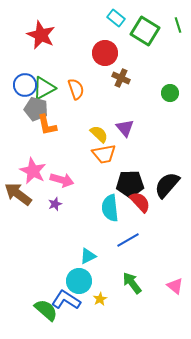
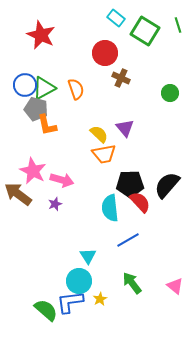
cyan triangle: rotated 36 degrees counterclockwise
blue L-shape: moved 4 px right, 2 px down; rotated 40 degrees counterclockwise
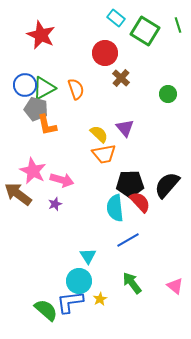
brown cross: rotated 18 degrees clockwise
green circle: moved 2 px left, 1 px down
cyan semicircle: moved 5 px right
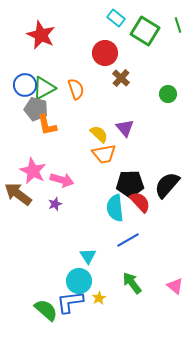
yellow star: moved 1 px left, 1 px up
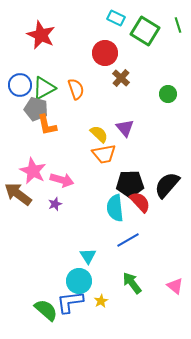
cyan rectangle: rotated 12 degrees counterclockwise
blue circle: moved 5 px left
yellow star: moved 2 px right, 3 px down
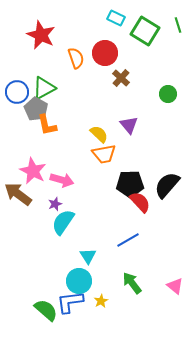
blue circle: moved 3 px left, 7 px down
orange semicircle: moved 31 px up
gray pentagon: rotated 15 degrees clockwise
purple triangle: moved 4 px right, 3 px up
cyan semicircle: moved 52 px left, 14 px down; rotated 40 degrees clockwise
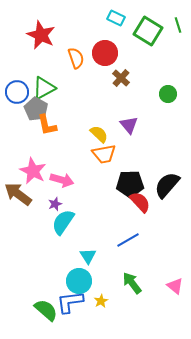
green square: moved 3 px right
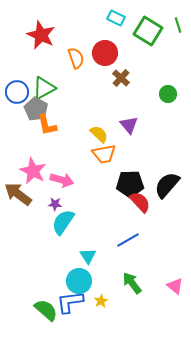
purple star: rotated 24 degrees clockwise
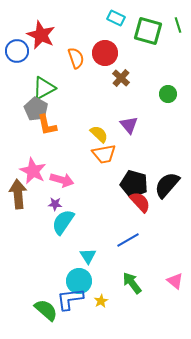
green square: rotated 16 degrees counterclockwise
blue circle: moved 41 px up
black pentagon: moved 4 px right; rotated 16 degrees clockwise
brown arrow: rotated 48 degrees clockwise
pink triangle: moved 5 px up
blue L-shape: moved 3 px up
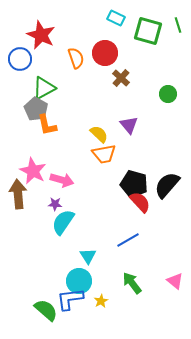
blue circle: moved 3 px right, 8 px down
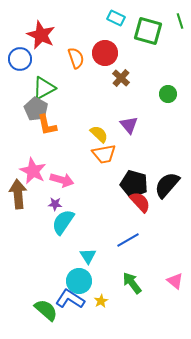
green line: moved 2 px right, 4 px up
blue L-shape: rotated 40 degrees clockwise
